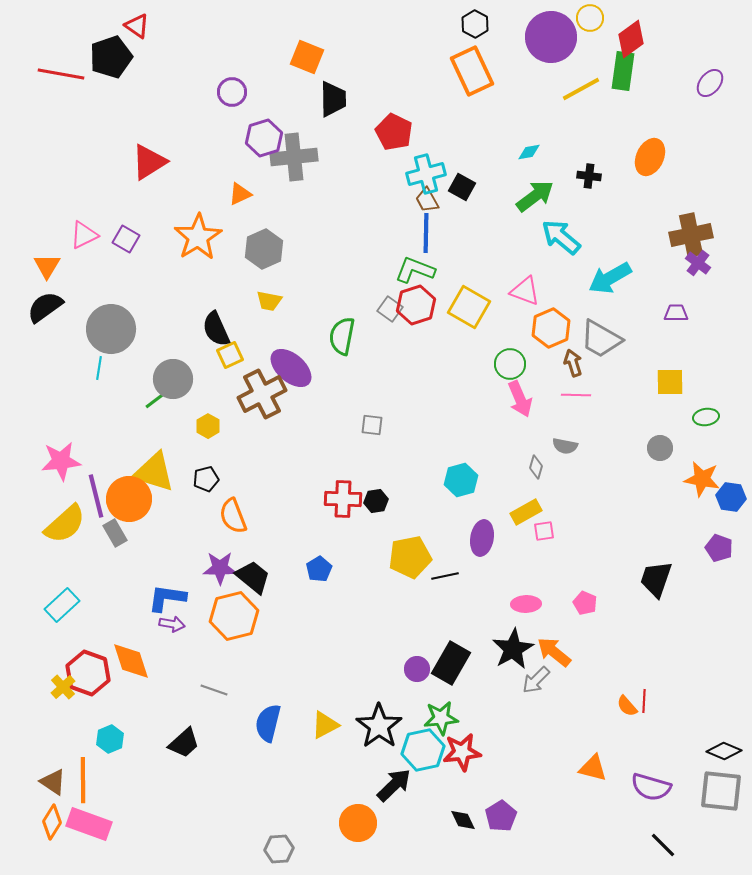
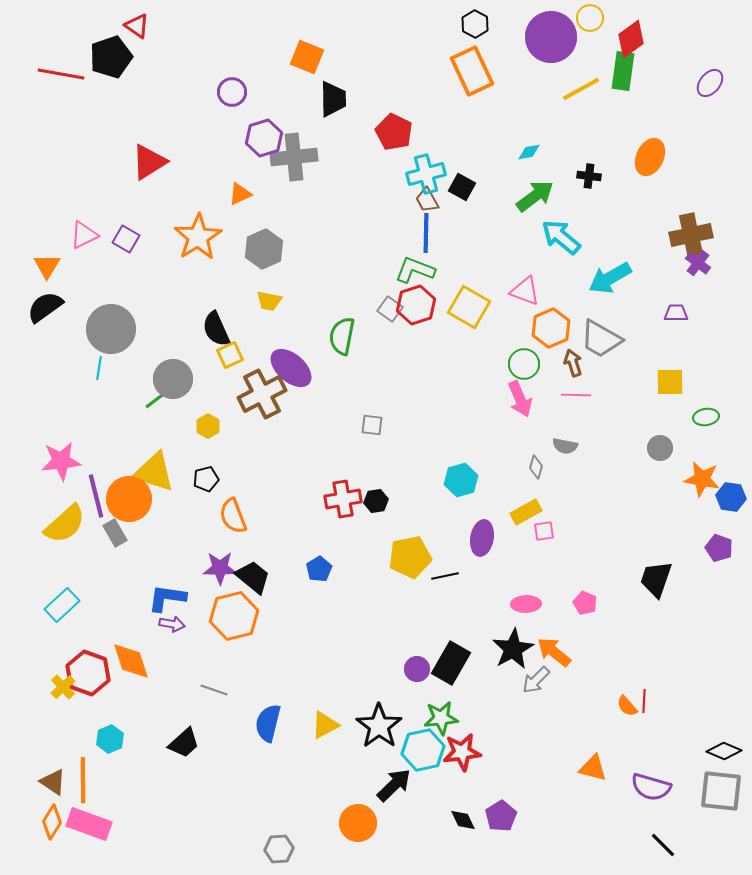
green circle at (510, 364): moved 14 px right
red cross at (343, 499): rotated 12 degrees counterclockwise
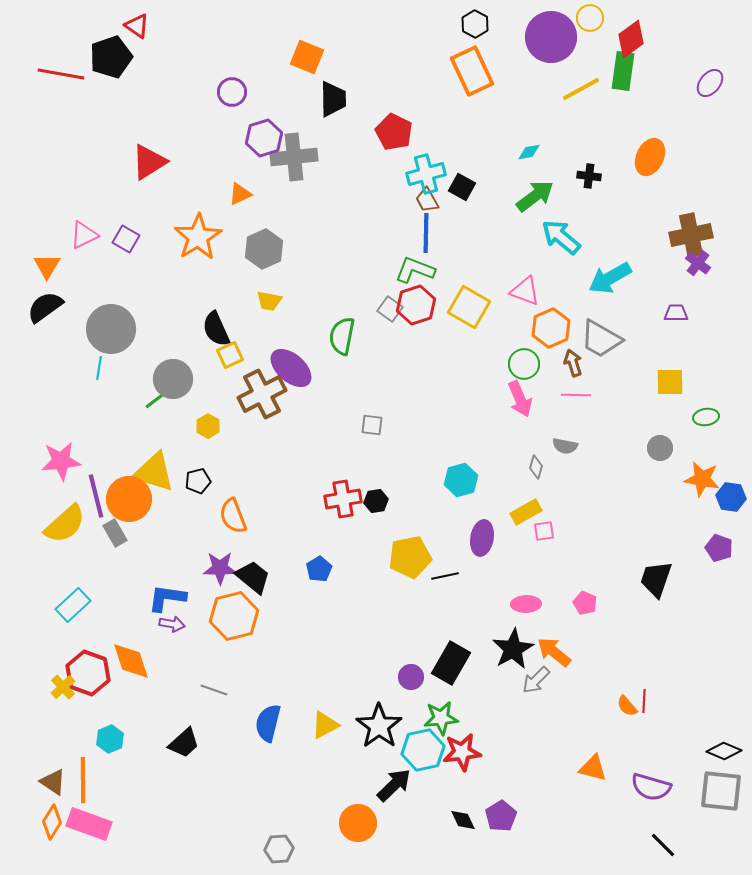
black pentagon at (206, 479): moved 8 px left, 2 px down
cyan rectangle at (62, 605): moved 11 px right
purple circle at (417, 669): moved 6 px left, 8 px down
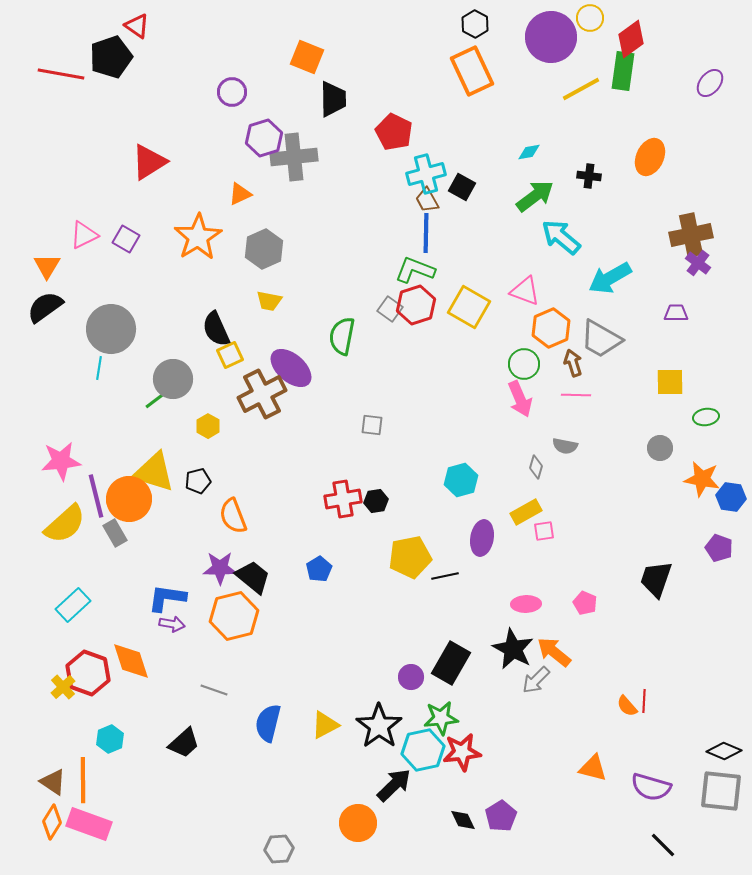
black star at (513, 649): rotated 15 degrees counterclockwise
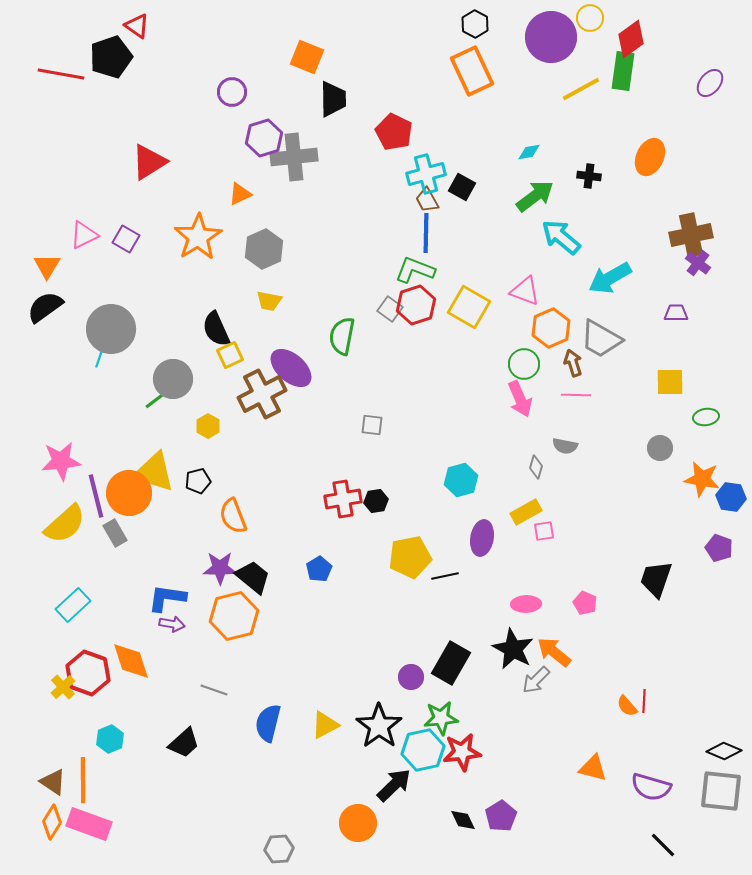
cyan line at (99, 368): moved 1 px right, 12 px up; rotated 10 degrees clockwise
orange circle at (129, 499): moved 6 px up
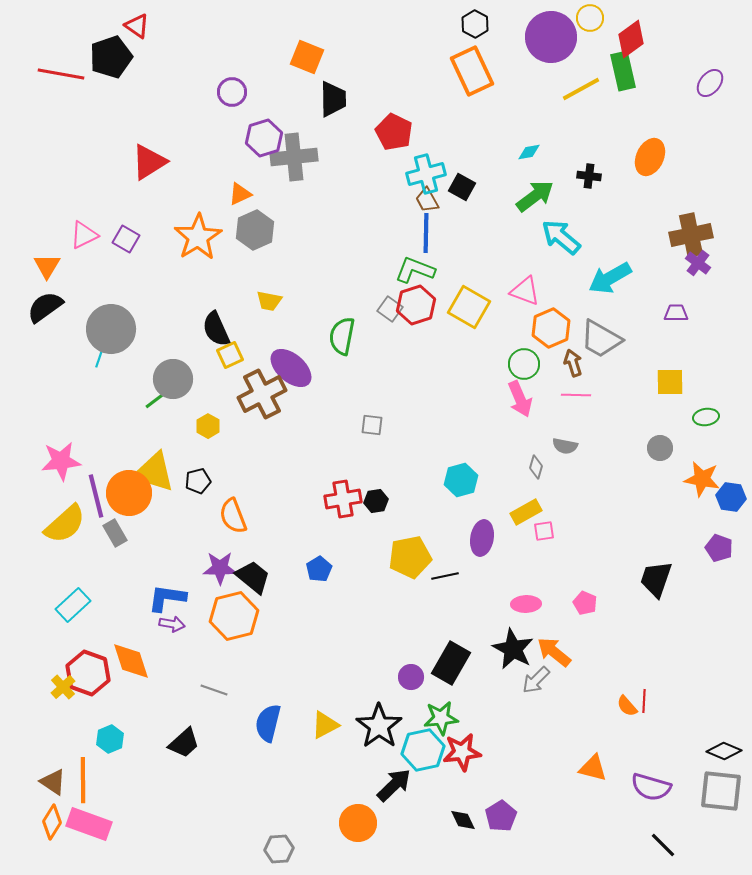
green rectangle at (623, 71): rotated 21 degrees counterclockwise
gray hexagon at (264, 249): moved 9 px left, 19 px up
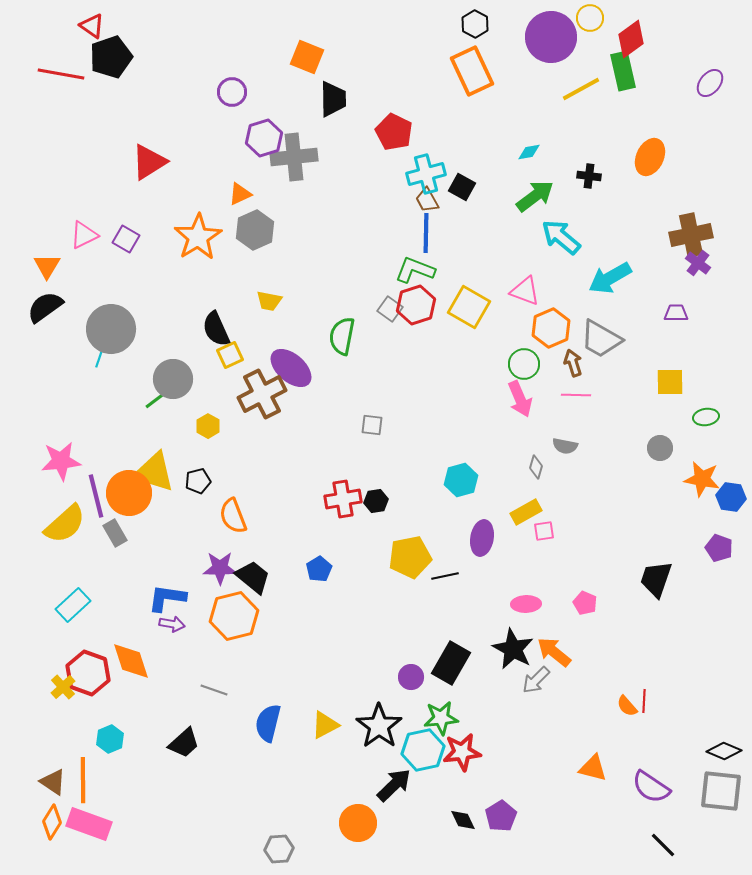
red triangle at (137, 26): moved 45 px left
purple semicircle at (651, 787): rotated 18 degrees clockwise
